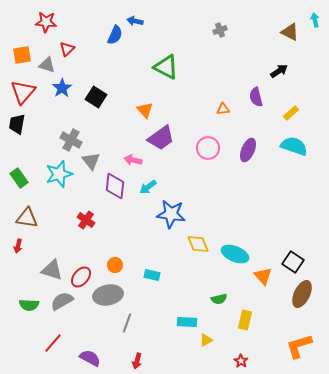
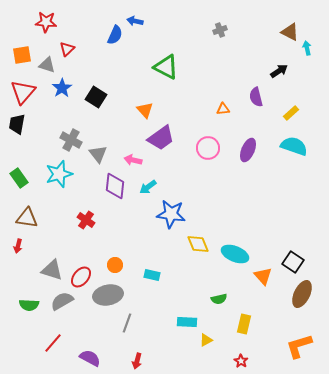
cyan arrow at (315, 20): moved 8 px left, 28 px down
gray triangle at (91, 161): moved 7 px right, 7 px up
yellow rectangle at (245, 320): moved 1 px left, 4 px down
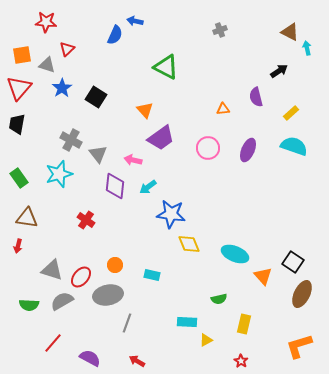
red triangle at (23, 92): moved 4 px left, 4 px up
yellow diamond at (198, 244): moved 9 px left
red arrow at (137, 361): rotated 105 degrees clockwise
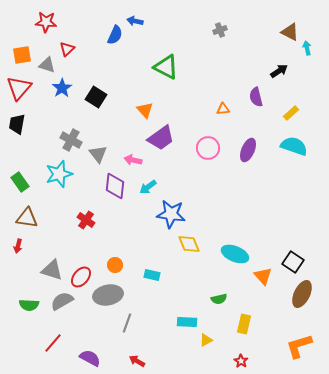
green rectangle at (19, 178): moved 1 px right, 4 px down
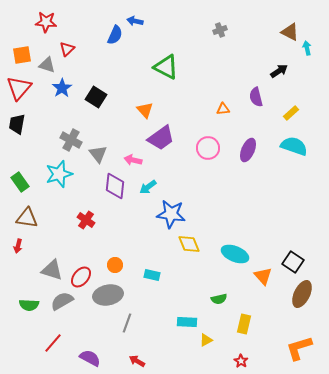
orange L-shape at (299, 346): moved 2 px down
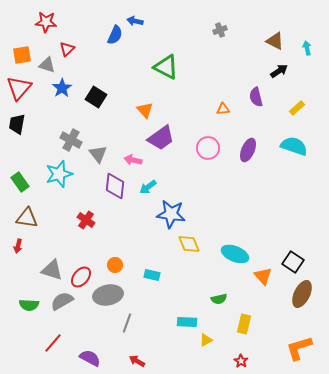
brown triangle at (290, 32): moved 15 px left, 9 px down
yellow rectangle at (291, 113): moved 6 px right, 5 px up
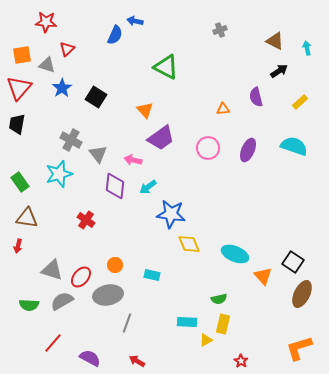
yellow rectangle at (297, 108): moved 3 px right, 6 px up
yellow rectangle at (244, 324): moved 21 px left
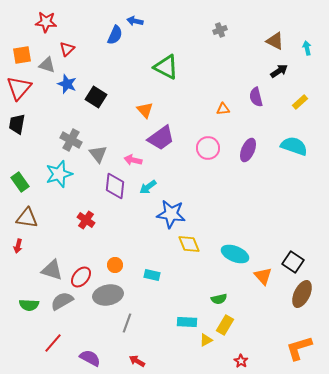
blue star at (62, 88): moved 5 px right, 4 px up; rotated 18 degrees counterclockwise
yellow rectangle at (223, 324): moved 2 px right, 1 px down; rotated 18 degrees clockwise
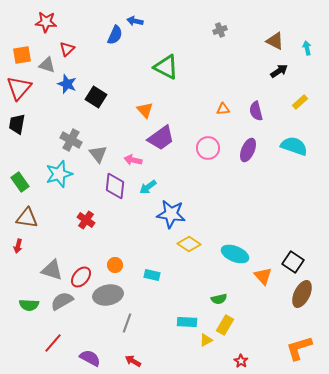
purple semicircle at (256, 97): moved 14 px down
yellow diamond at (189, 244): rotated 35 degrees counterclockwise
red arrow at (137, 361): moved 4 px left
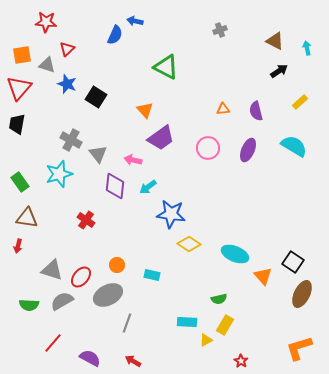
cyan semicircle at (294, 146): rotated 12 degrees clockwise
orange circle at (115, 265): moved 2 px right
gray ellipse at (108, 295): rotated 16 degrees counterclockwise
